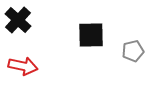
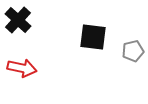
black square: moved 2 px right, 2 px down; rotated 8 degrees clockwise
red arrow: moved 1 px left, 2 px down
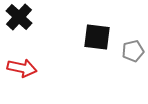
black cross: moved 1 px right, 3 px up
black square: moved 4 px right
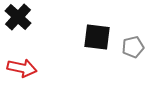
black cross: moved 1 px left
gray pentagon: moved 4 px up
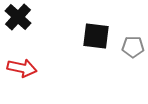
black square: moved 1 px left, 1 px up
gray pentagon: rotated 15 degrees clockwise
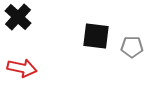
gray pentagon: moved 1 px left
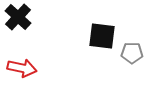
black square: moved 6 px right
gray pentagon: moved 6 px down
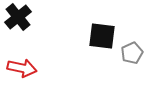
black cross: rotated 8 degrees clockwise
gray pentagon: rotated 25 degrees counterclockwise
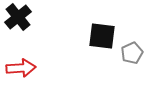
red arrow: moved 1 px left; rotated 16 degrees counterclockwise
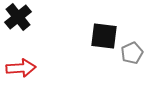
black square: moved 2 px right
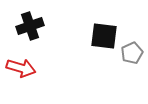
black cross: moved 12 px right, 9 px down; rotated 20 degrees clockwise
red arrow: rotated 20 degrees clockwise
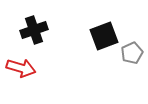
black cross: moved 4 px right, 4 px down
black square: rotated 28 degrees counterclockwise
